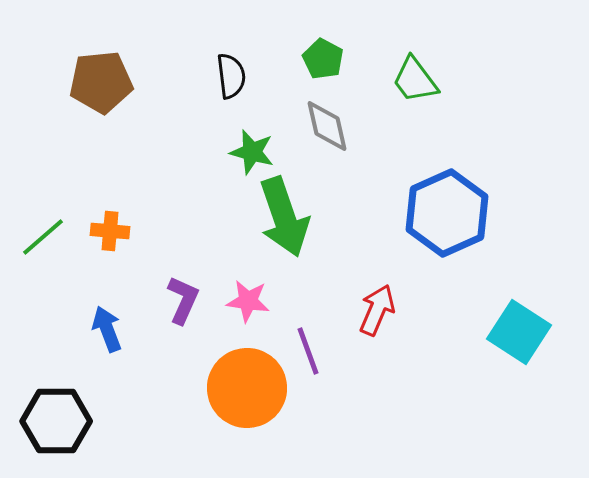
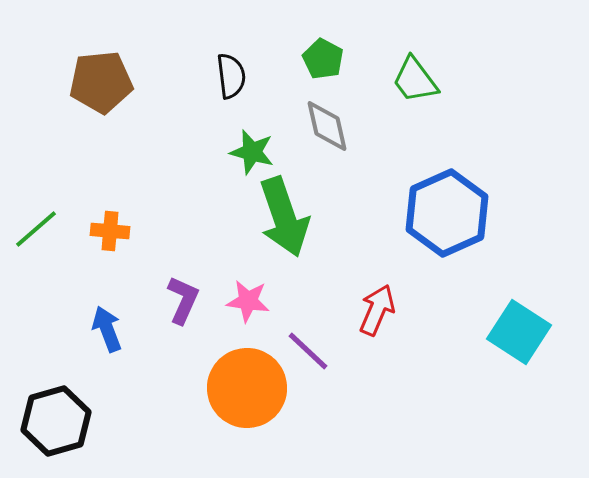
green line: moved 7 px left, 8 px up
purple line: rotated 27 degrees counterclockwise
black hexagon: rotated 16 degrees counterclockwise
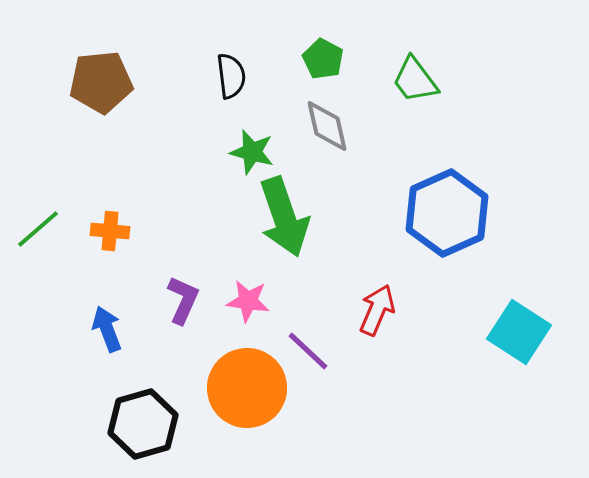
green line: moved 2 px right
black hexagon: moved 87 px right, 3 px down
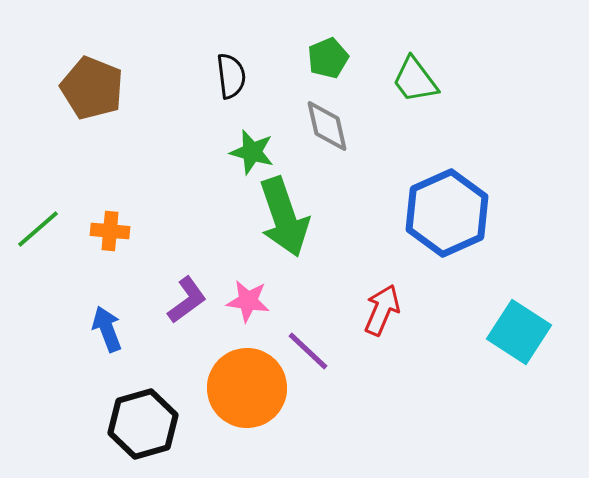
green pentagon: moved 5 px right, 1 px up; rotated 21 degrees clockwise
brown pentagon: moved 9 px left, 6 px down; rotated 28 degrees clockwise
purple L-shape: moved 4 px right; rotated 30 degrees clockwise
red arrow: moved 5 px right
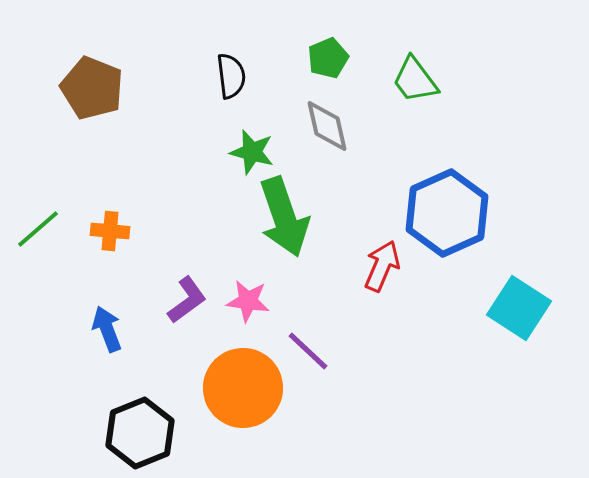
red arrow: moved 44 px up
cyan square: moved 24 px up
orange circle: moved 4 px left
black hexagon: moved 3 px left, 9 px down; rotated 6 degrees counterclockwise
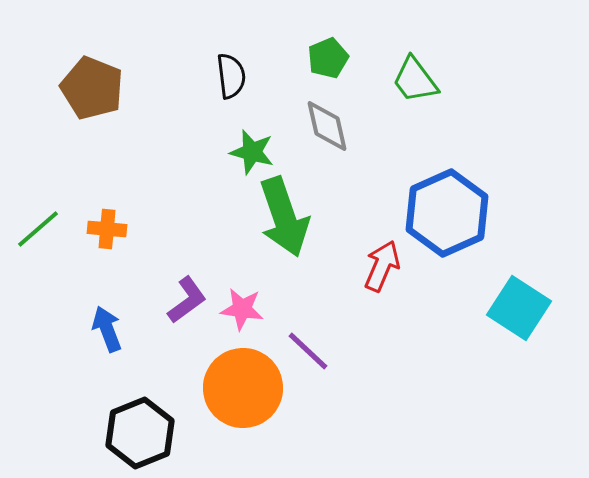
orange cross: moved 3 px left, 2 px up
pink star: moved 6 px left, 8 px down
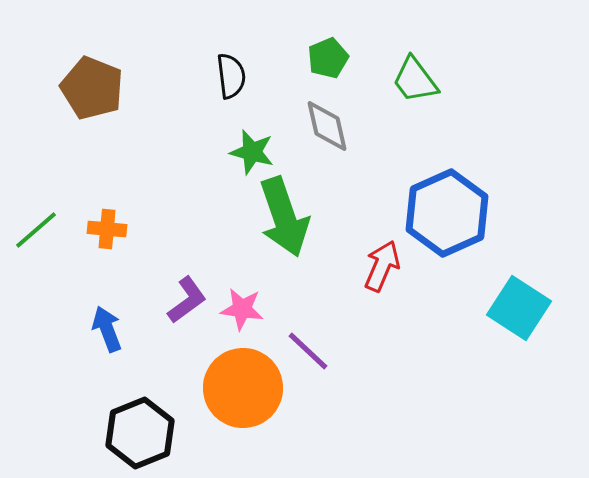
green line: moved 2 px left, 1 px down
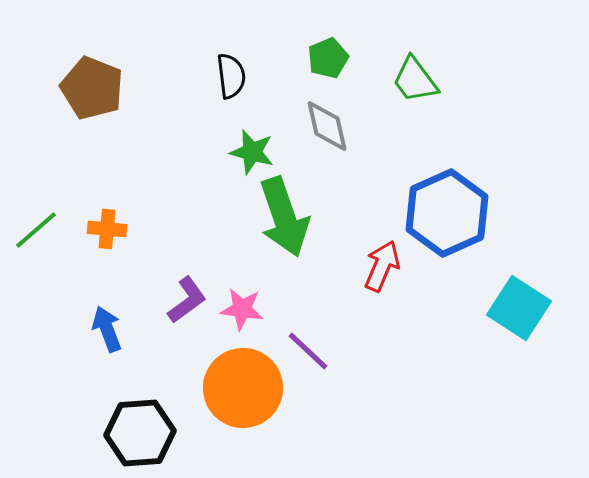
black hexagon: rotated 18 degrees clockwise
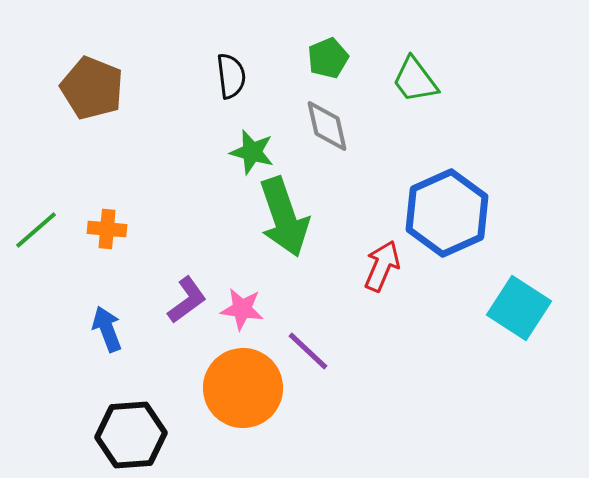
black hexagon: moved 9 px left, 2 px down
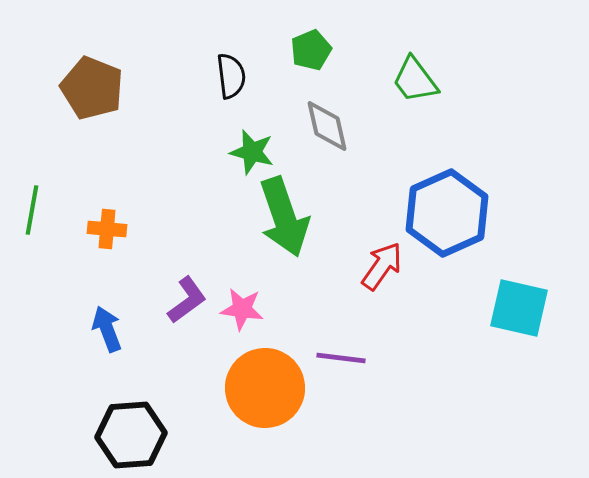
green pentagon: moved 17 px left, 8 px up
green line: moved 4 px left, 20 px up; rotated 39 degrees counterclockwise
red arrow: rotated 12 degrees clockwise
cyan square: rotated 20 degrees counterclockwise
purple line: moved 33 px right, 7 px down; rotated 36 degrees counterclockwise
orange circle: moved 22 px right
